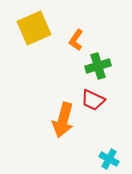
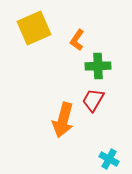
orange L-shape: moved 1 px right
green cross: rotated 15 degrees clockwise
red trapezoid: rotated 95 degrees clockwise
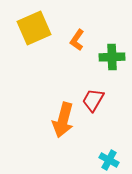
green cross: moved 14 px right, 9 px up
cyan cross: moved 1 px down
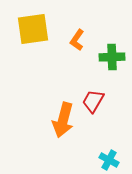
yellow square: moved 1 px left, 1 px down; rotated 16 degrees clockwise
red trapezoid: moved 1 px down
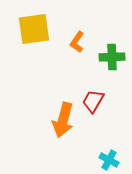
yellow square: moved 1 px right
orange L-shape: moved 2 px down
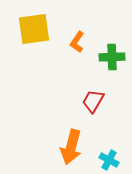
orange arrow: moved 8 px right, 27 px down
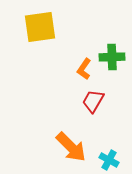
yellow square: moved 6 px right, 2 px up
orange L-shape: moved 7 px right, 27 px down
orange arrow: rotated 60 degrees counterclockwise
